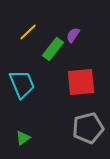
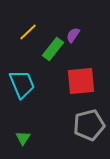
red square: moved 1 px up
gray pentagon: moved 1 px right, 3 px up
green triangle: rotated 21 degrees counterclockwise
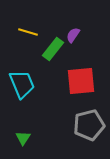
yellow line: rotated 60 degrees clockwise
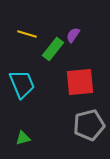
yellow line: moved 1 px left, 2 px down
red square: moved 1 px left, 1 px down
green triangle: rotated 42 degrees clockwise
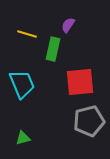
purple semicircle: moved 5 px left, 10 px up
green rectangle: rotated 25 degrees counterclockwise
gray pentagon: moved 4 px up
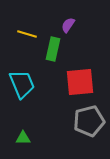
green triangle: rotated 14 degrees clockwise
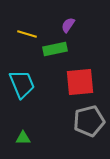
green rectangle: moved 2 px right; rotated 65 degrees clockwise
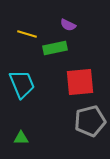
purple semicircle: rotated 98 degrees counterclockwise
green rectangle: moved 1 px up
gray pentagon: moved 1 px right
green triangle: moved 2 px left
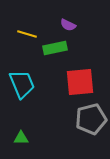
gray pentagon: moved 1 px right, 2 px up
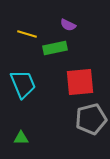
cyan trapezoid: moved 1 px right
